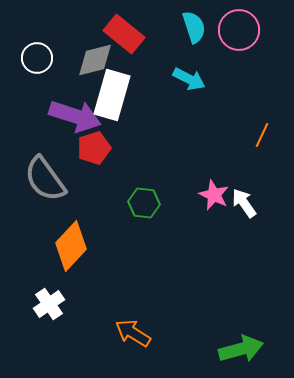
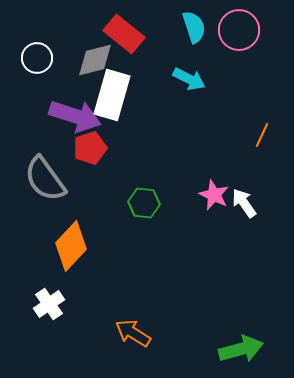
red pentagon: moved 4 px left
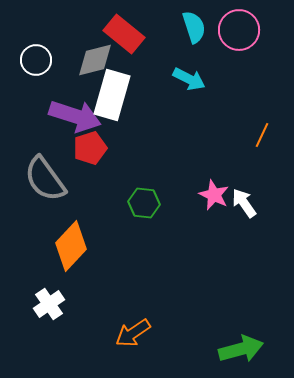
white circle: moved 1 px left, 2 px down
orange arrow: rotated 66 degrees counterclockwise
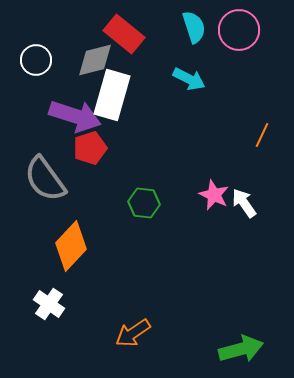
white cross: rotated 20 degrees counterclockwise
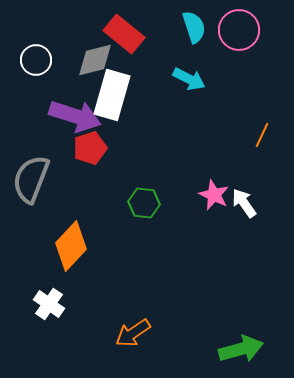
gray semicircle: moved 14 px left; rotated 57 degrees clockwise
